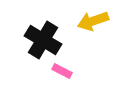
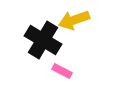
yellow arrow: moved 19 px left, 1 px up
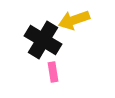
pink rectangle: moved 9 px left, 1 px down; rotated 54 degrees clockwise
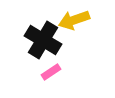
pink rectangle: moved 2 px left; rotated 66 degrees clockwise
